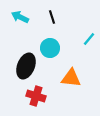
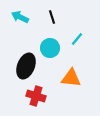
cyan line: moved 12 px left
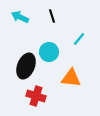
black line: moved 1 px up
cyan line: moved 2 px right
cyan circle: moved 1 px left, 4 px down
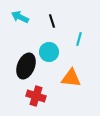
black line: moved 5 px down
cyan line: rotated 24 degrees counterclockwise
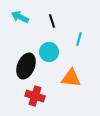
red cross: moved 1 px left
